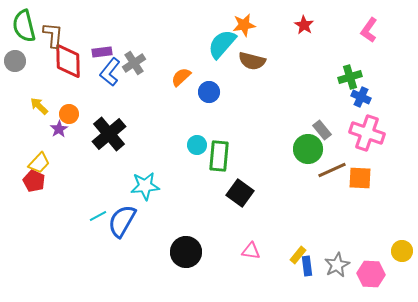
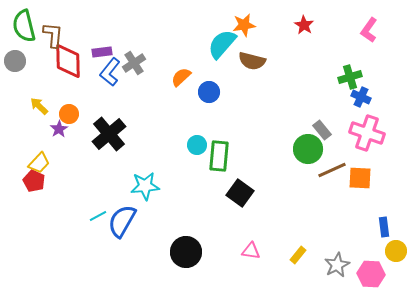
yellow circle: moved 6 px left
blue rectangle: moved 77 px right, 39 px up
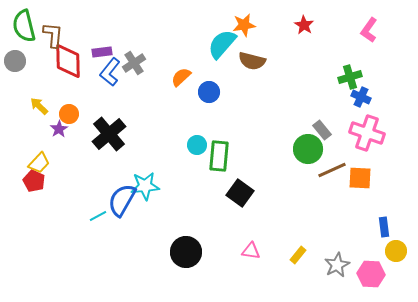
blue semicircle: moved 21 px up
